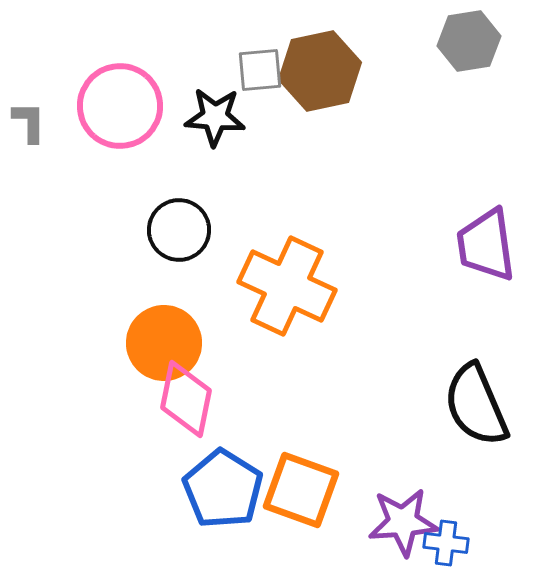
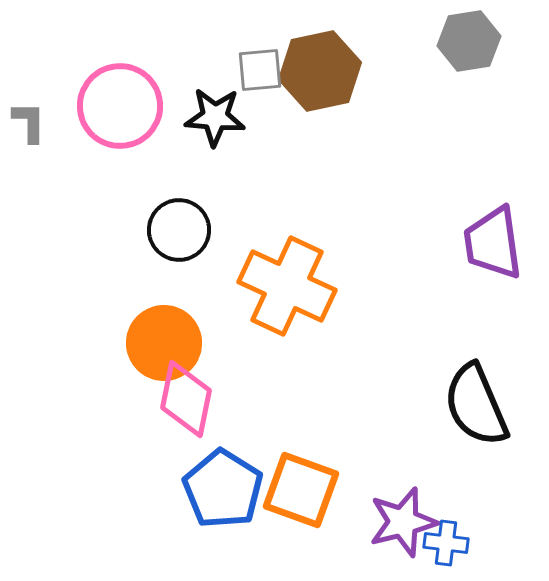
purple trapezoid: moved 7 px right, 2 px up
purple star: rotated 10 degrees counterclockwise
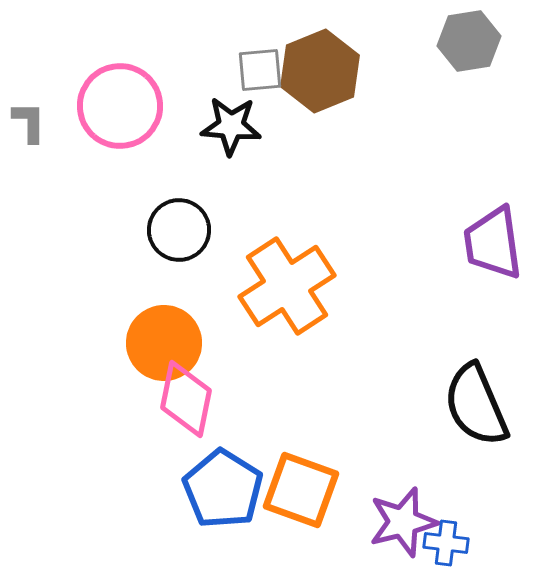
brown hexagon: rotated 10 degrees counterclockwise
black star: moved 16 px right, 9 px down
orange cross: rotated 32 degrees clockwise
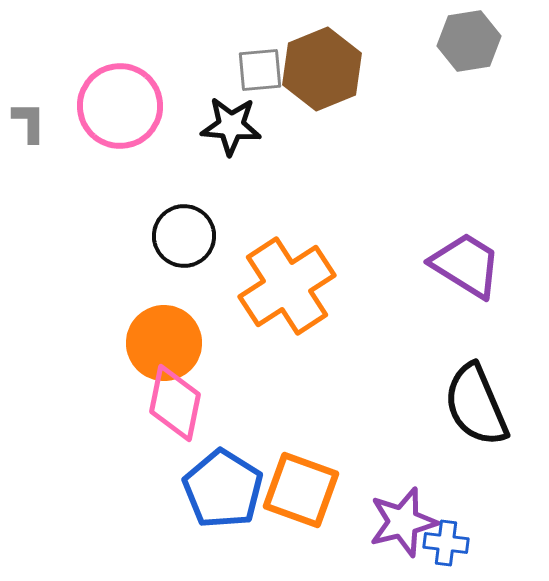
brown hexagon: moved 2 px right, 2 px up
black circle: moved 5 px right, 6 px down
purple trapezoid: moved 27 px left, 22 px down; rotated 130 degrees clockwise
pink diamond: moved 11 px left, 4 px down
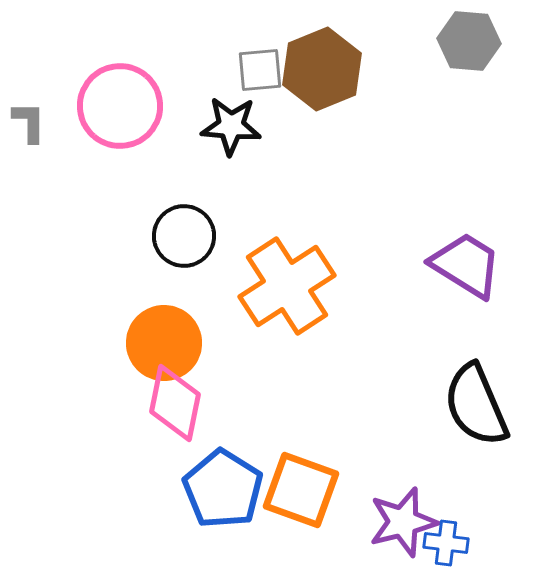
gray hexagon: rotated 14 degrees clockwise
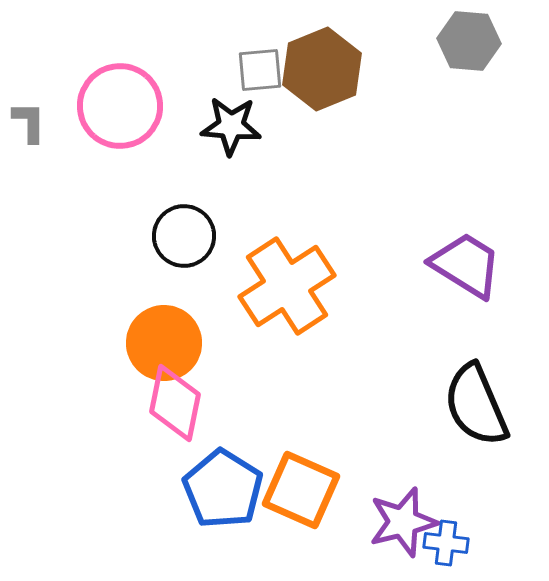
orange square: rotated 4 degrees clockwise
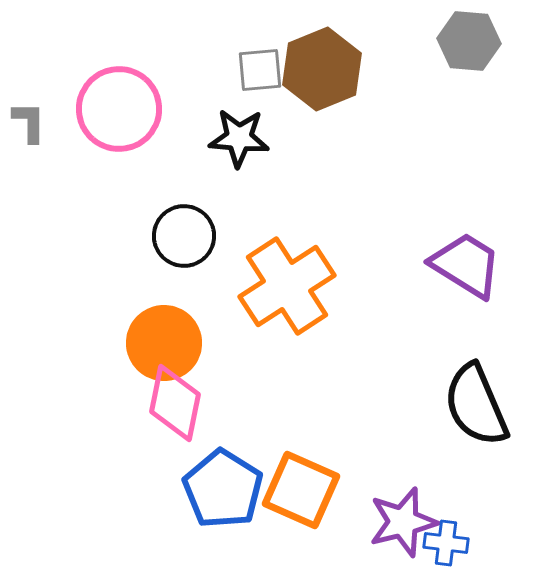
pink circle: moved 1 px left, 3 px down
black star: moved 8 px right, 12 px down
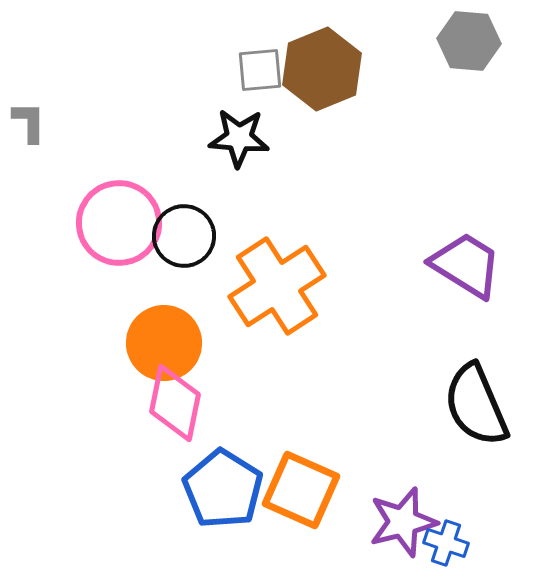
pink circle: moved 114 px down
orange cross: moved 10 px left
blue cross: rotated 12 degrees clockwise
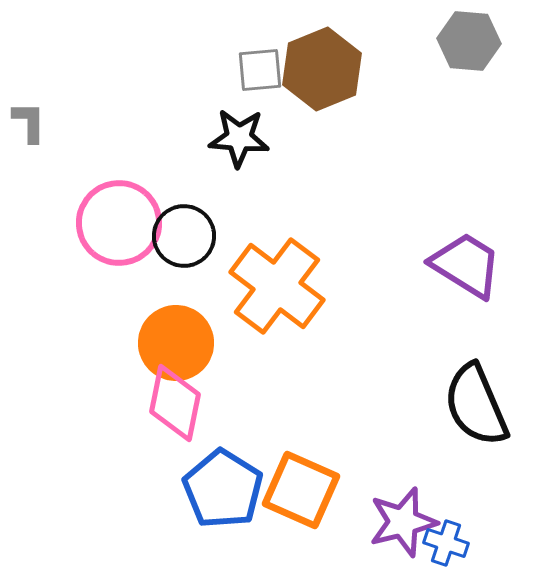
orange cross: rotated 20 degrees counterclockwise
orange circle: moved 12 px right
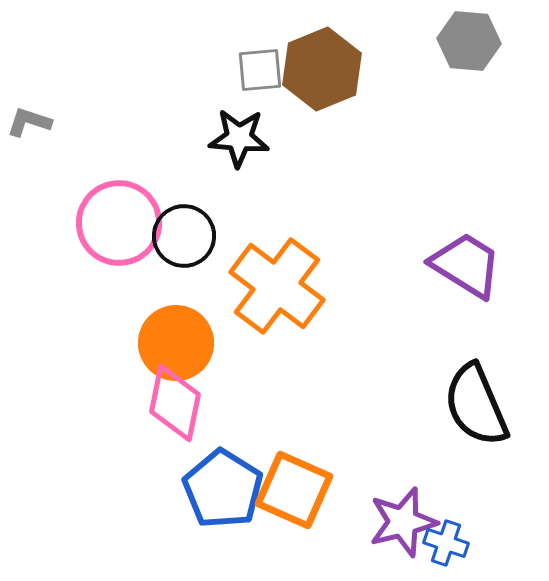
gray L-shape: rotated 72 degrees counterclockwise
orange square: moved 7 px left
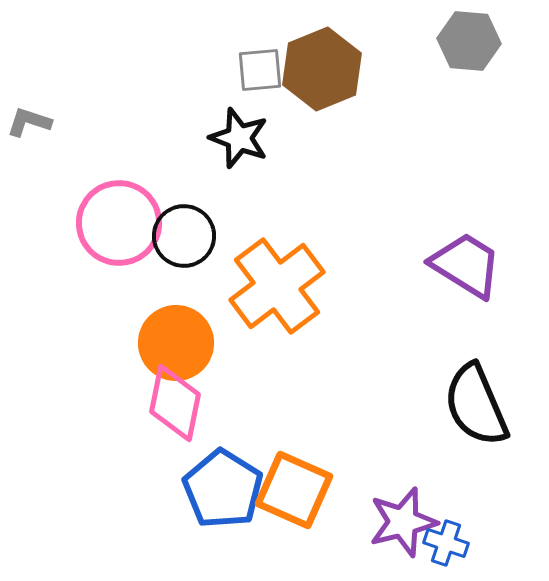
black star: rotated 16 degrees clockwise
orange cross: rotated 16 degrees clockwise
